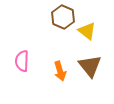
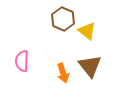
brown hexagon: moved 2 px down
orange arrow: moved 3 px right, 2 px down
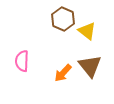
orange arrow: rotated 60 degrees clockwise
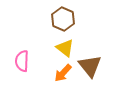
yellow triangle: moved 22 px left, 17 px down
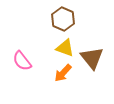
yellow triangle: rotated 18 degrees counterclockwise
pink semicircle: rotated 40 degrees counterclockwise
brown triangle: moved 2 px right, 8 px up
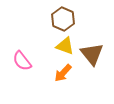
yellow triangle: moved 2 px up
brown triangle: moved 4 px up
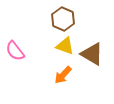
brown triangle: rotated 20 degrees counterclockwise
pink semicircle: moved 7 px left, 10 px up
orange arrow: moved 2 px down
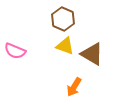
pink semicircle: rotated 30 degrees counterclockwise
orange arrow: moved 11 px right, 12 px down; rotated 12 degrees counterclockwise
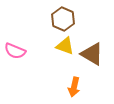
orange arrow: rotated 18 degrees counterclockwise
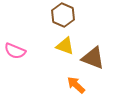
brown hexagon: moved 4 px up
brown triangle: moved 1 px right, 4 px down; rotated 10 degrees counterclockwise
orange arrow: moved 2 px right, 2 px up; rotated 120 degrees clockwise
